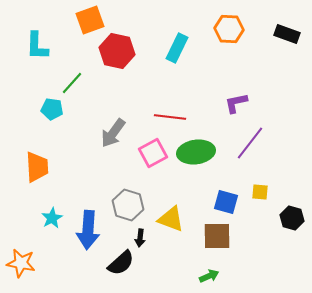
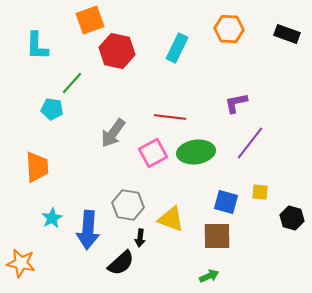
gray hexagon: rotated 8 degrees counterclockwise
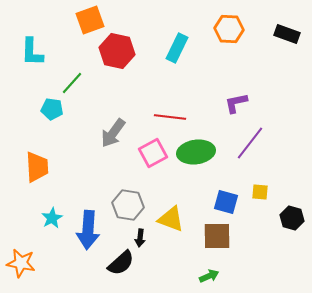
cyan L-shape: moved 5 px left, 6 px down
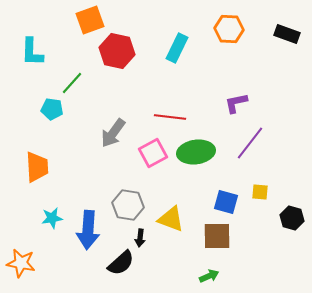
cyan star: rotated 20 degrees clockwise
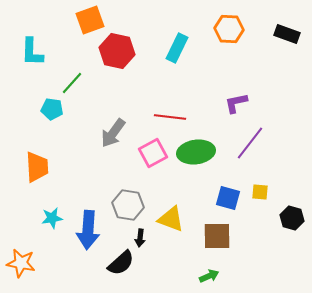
blue square: moved 2 px right, 4 px up
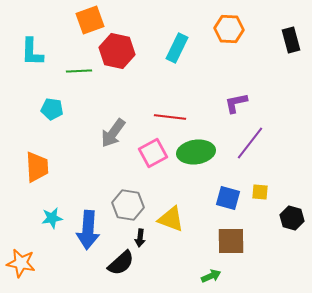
black rectangle: moved 4 px right, 6 px down; rotated 55 degrees clockwise
green line: moved 7 px right, 12 px up; rotated 45 degrees clockwise
brown square: moved 14 px right, 5 px down
green arrow: moved 2 px right
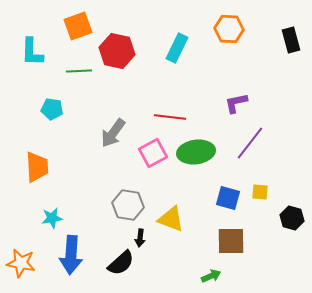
orange square: moved 12 px left, 6 px down
blue arrow: moved 17 px left, 25 px down
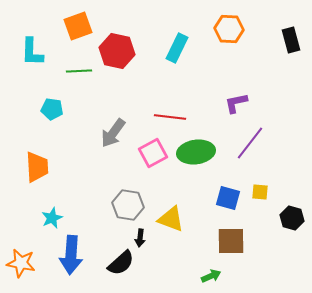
cyan star: rotated 15 degrees counterclockwise
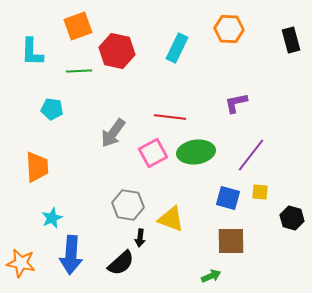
purple line: moved 1 px right, 12 px down
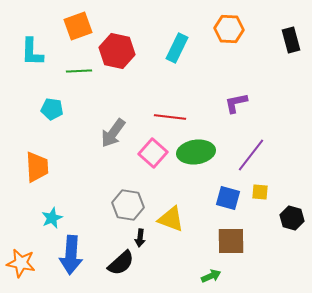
pink square: rotated 20 degrees counterclockwise
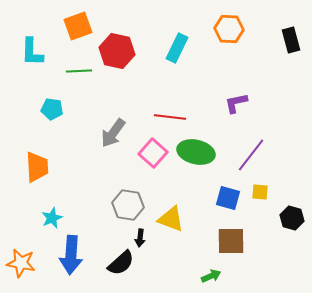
green ellipse: rotated 21 degrees clockwise
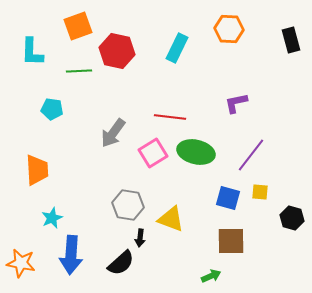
pink square: rotated 16 degrees clockwise
orange trapezoid: moved 3 px down
